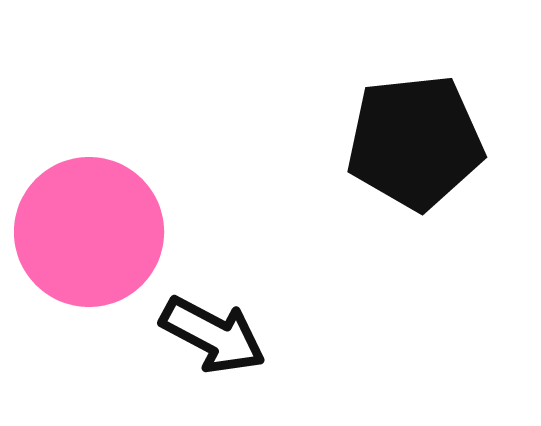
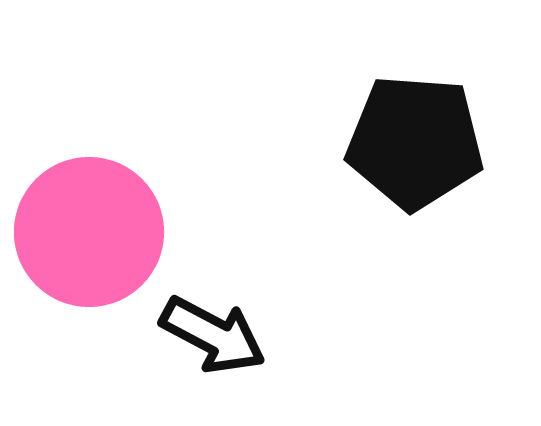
black pentagon: rotated 10 degrees clockwise
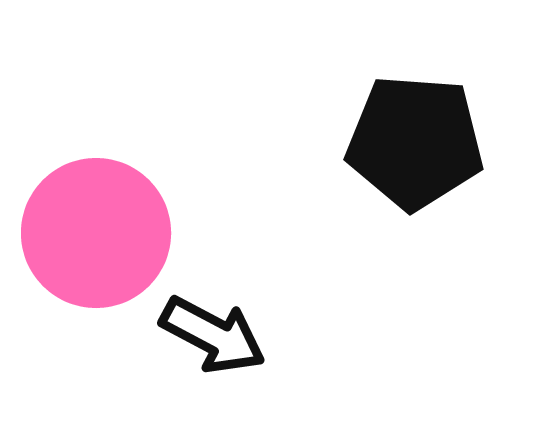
pink circle: moved 7 px right, 1 px down
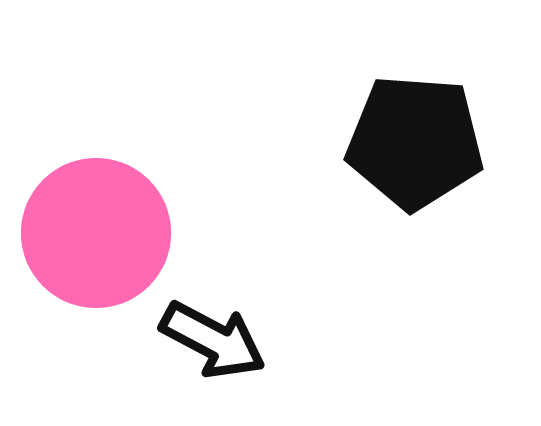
black arrow: moved 5 px down
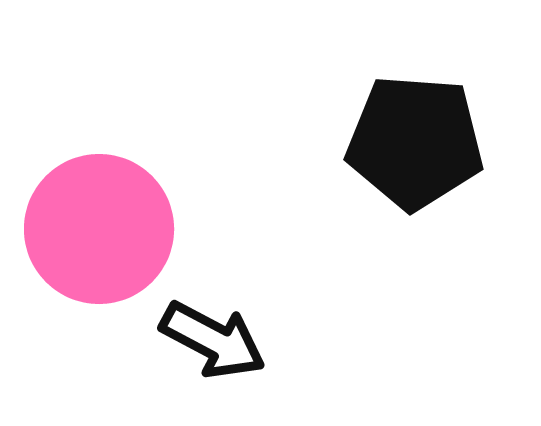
pink circle: moved 3 px right, 4 px up
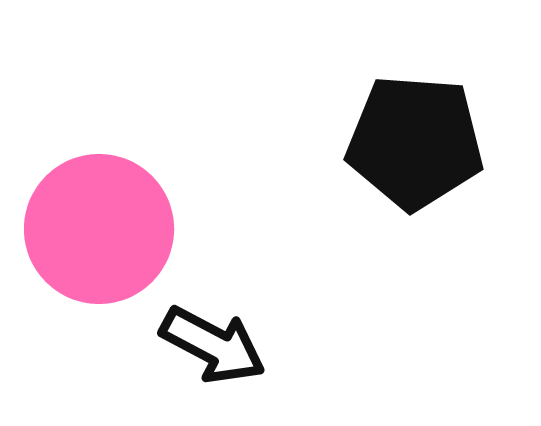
black arrow: moved 5 px down
